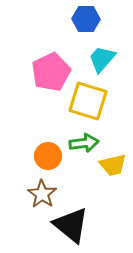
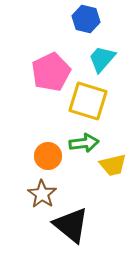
blue hexagon: rotated 12 degrees clockwise
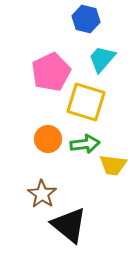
yellow square: moved 2 px left, 1 px down
green arrow: moved 1 px right, 1 px down
orange circle: moved 17 px up
yellow trapezoid: rotated 20 degrees clockwise
black triangle: moved 2 px left
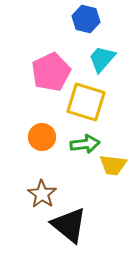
orange circle: moved 6 px left, 2 px up
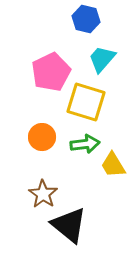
yellow trapezoid: rotated 52 degrees clockwise
brown star: moved 1 px right
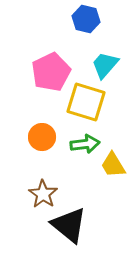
cyan trapezoid: moved 3 px right, 6 px down
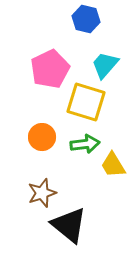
pink pentagon: moved 1 px left, 3 px up
brown star: moved 1 px left, 1 px up; rotated 20 degrees clockwise
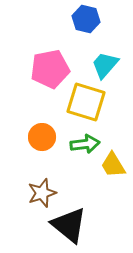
pink pentagon: rotated 15 degrees clockwise
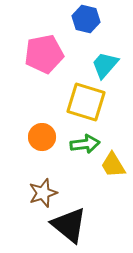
pink pentagon: moved 6 px left, 15 px up
brown star: moved 1 px right
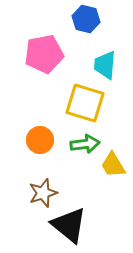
cyan trapezoid: rotated 36 degrees counterclockwise
yellow square: moved 1 px left, 1 px down
orange circle: moved 2 px left, 3 px down
